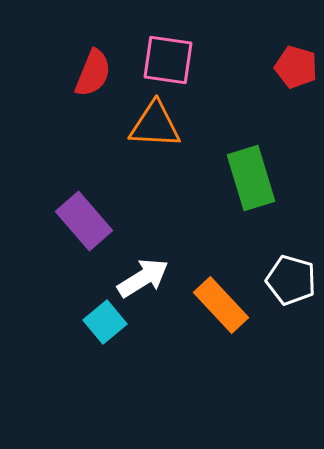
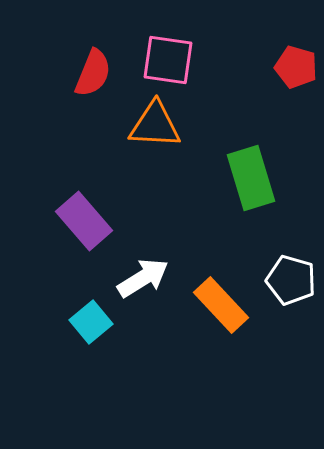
cyan square: moved 14 px left
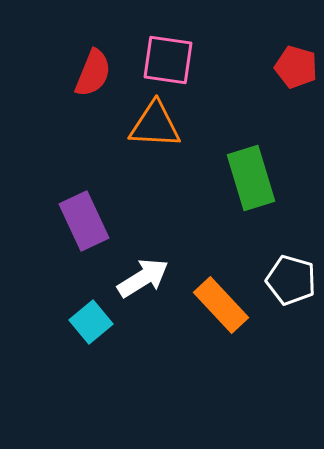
purple rectangle: rotated 16 degrees clockwise
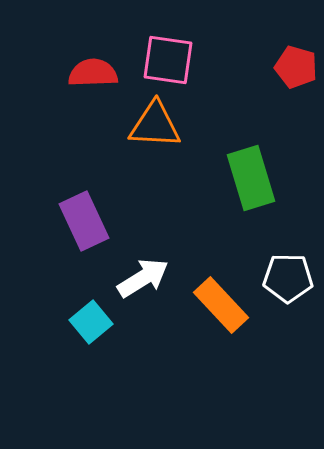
red semicircle: rotated 114 degrees counterclockwise
white pentagon: moved 3 px left, 2 px up; rotated 15 degrees counterclockwise
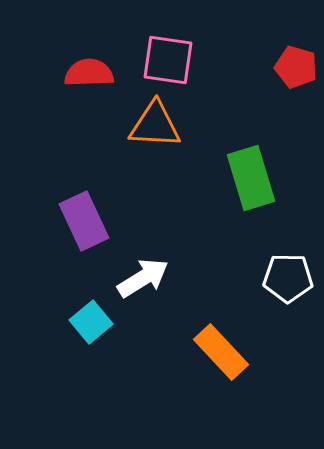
red semicircle: moved 4 px left
orange rectangle: moved 47 px down
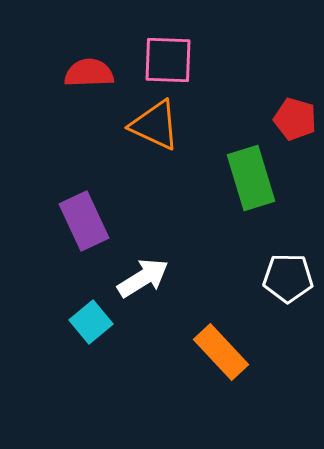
pink square: rotated 6 degrees counterclockwise
red pentagon: moved 1 px left, 52 px down
orange triangle: rotated 22 degrees clockwise
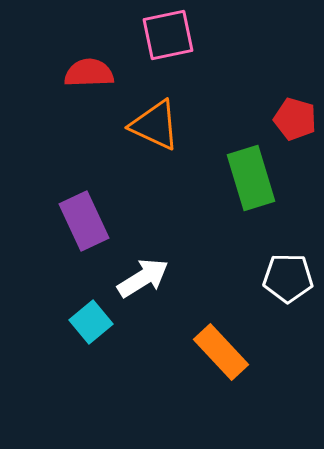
pink square: moved 25 px up; rotated 14 degrees counterclockwise
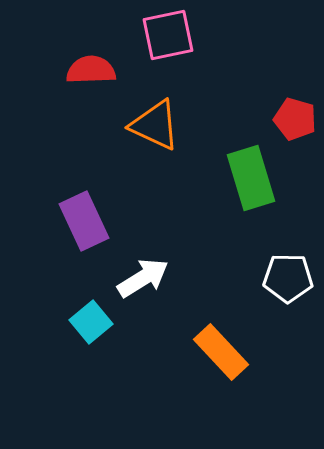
red semicircle: moved 2 px right, 3 px up
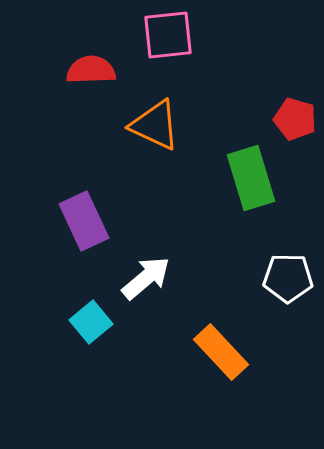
pink square: rotated 6 degrees clockwise
white arrow: moved 3 px right; rotated 8 degrees counterclockwise
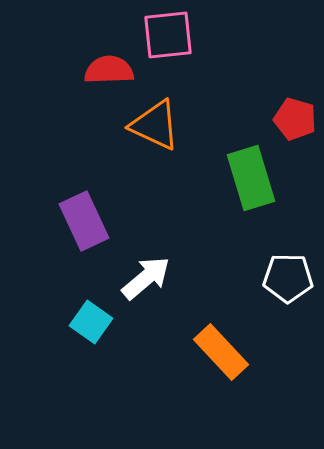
red semicircle: moved 18 px right
cyan square: rotated 15 degrees counterclockwise
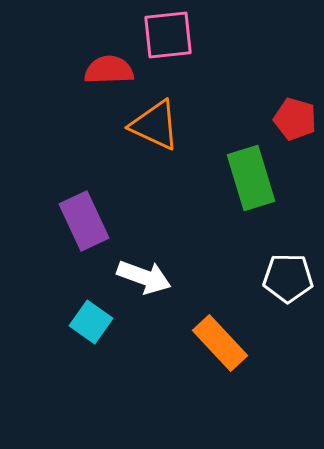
white arrow: moved 2 px left, 1 px up; rotated 60 degrees clockwise
orange rectangle: moved 1 px left, 9 px up
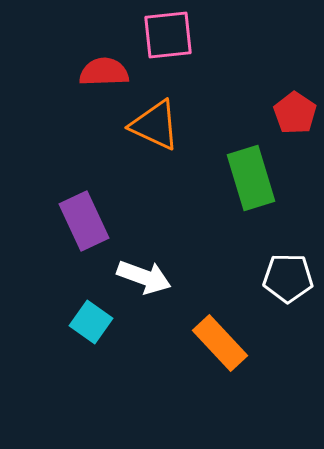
red semicircle: moved 5 px left, 2 px down
red pentagon: moved 6 px up; rotated 18 degrees clockwise
